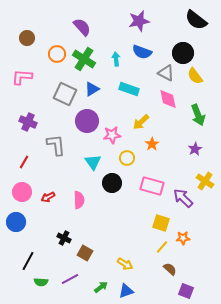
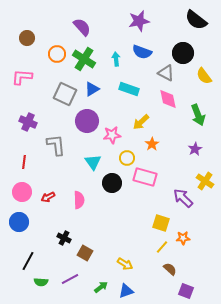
yellow semicircle at (195, 76): moved 9 px right
red line at (24, 162): rotated 24 degrees counterclockwise
pink rectangle at (152, 186): moved 7 px left, 9 px up
blue circle at (16, 222): moved 3 px right
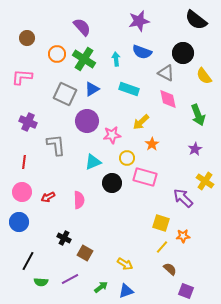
cyan triangle at (93, 162): rotated 42 degrees clockwise
orange star at (183, 238): moved 2 px up
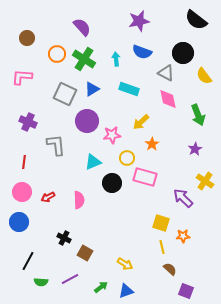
yellow line at (162, 247): rotated 56 degrees counterclockwise
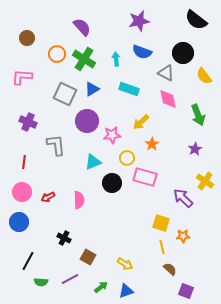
brown square at (85, 253): moved 3 px right, 4 px down
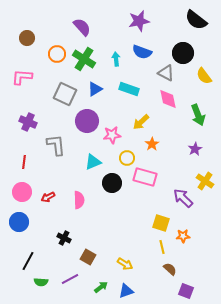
blue triangle at (92, 89): moved 3 px right
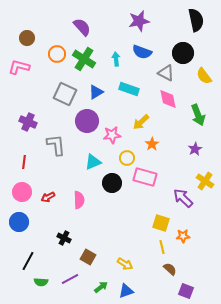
black semicircle at (196, 20): rotated 140 degrees counterclockwise
pink L-shape at (22, 77): moved 3 px left, 10 px up; rotated 10 degrees clockwise
blue triangle at (95, 89): moved 1 px right, 3 px down
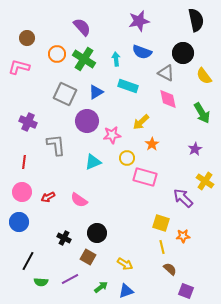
cyan rectangle at (129, 89): moved 1 px left, 3 px up
green arrow at (198, 115): moved 4 px right, 2 px up; rotated 10 degrees counterclockwise
black circle at (112, 183): moved 15 px left, 50 px down
pink semicircle at (79, 200): rotated 126 degrees clockwise
